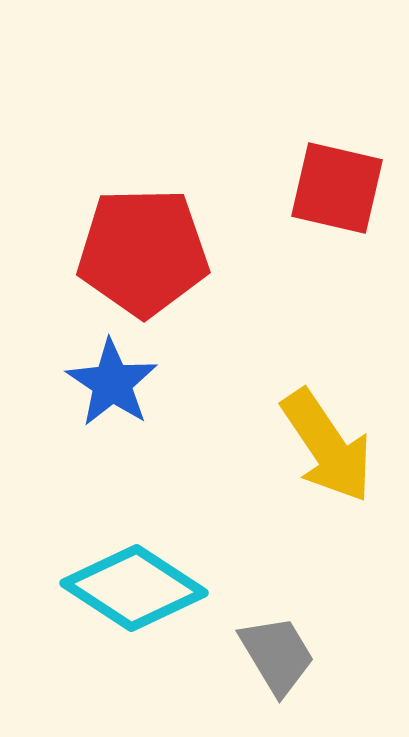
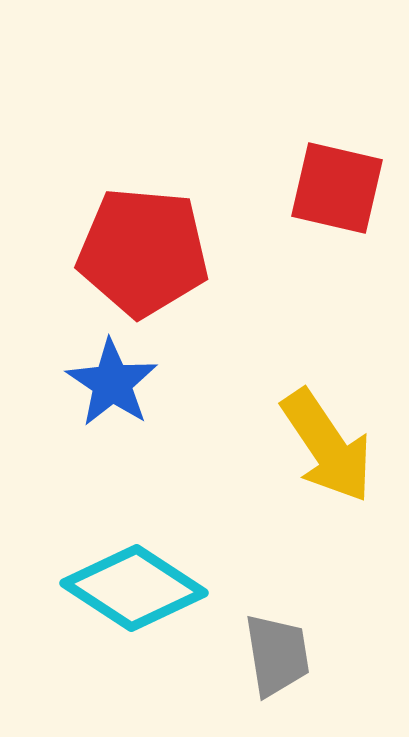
red pentagon: rotated 6 degrees clockwise
gray trapezoid: rotated 22 degrees clockwise
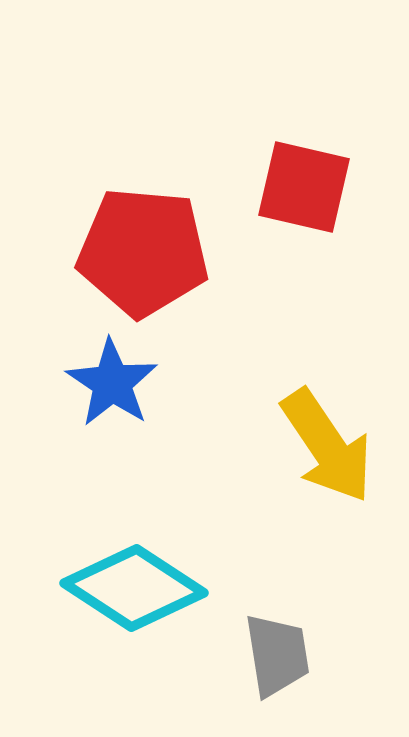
red square: moved 33 px left, 1 px up
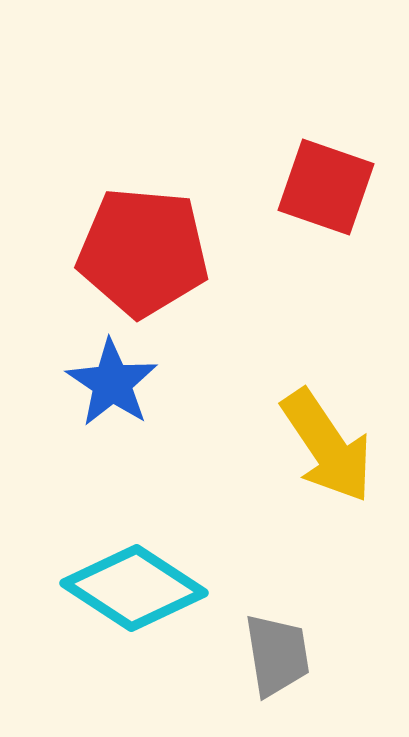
red square: moved 22 px right; rotated 6 degrees clockwise
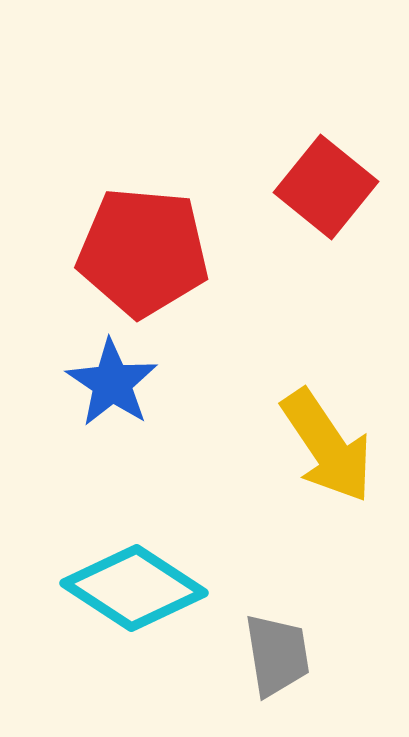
red square: rotated 20 degrees clockwise
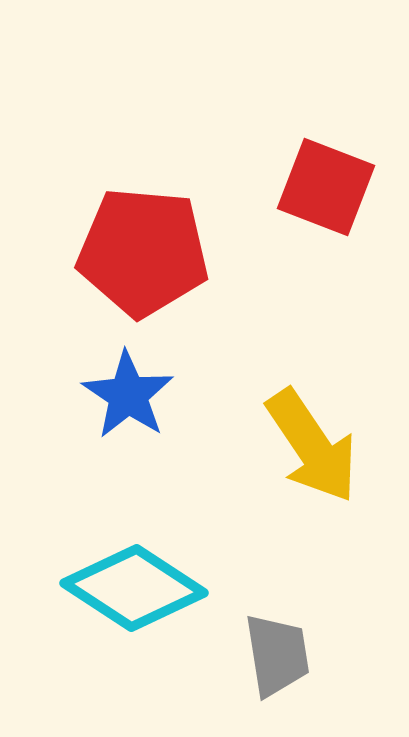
red square: rotated 18 degrees counterclockwise
blue star: moved 16 px right, 12 px down
yellow arrow: moved 15 px left
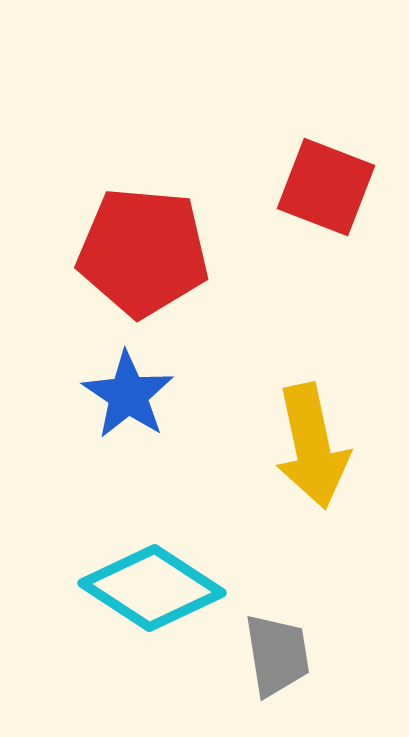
yellow arrow: rotated 22 degrees clockwise
cyan diamond: moved 18 px right
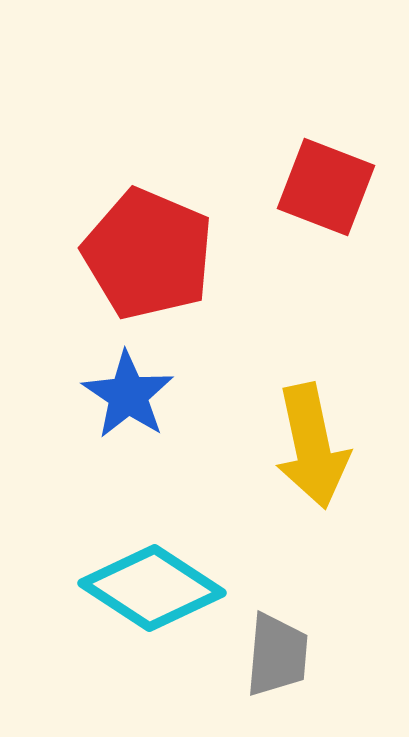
red pentagon: moved 5 px right, 2 px down; rotated 18 degrees clockwise
gray trapezoid: rotated 14 degrees clockwise
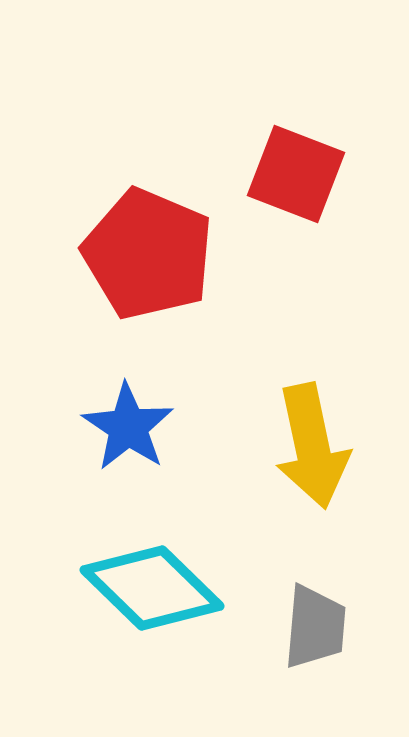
red square: moved 30 px left, 13 px up
blue star: moved 32 px down
cyan diamond: rotated 11 degrees clockwise
gray trapezoid: moved 38 px right, 28 px up
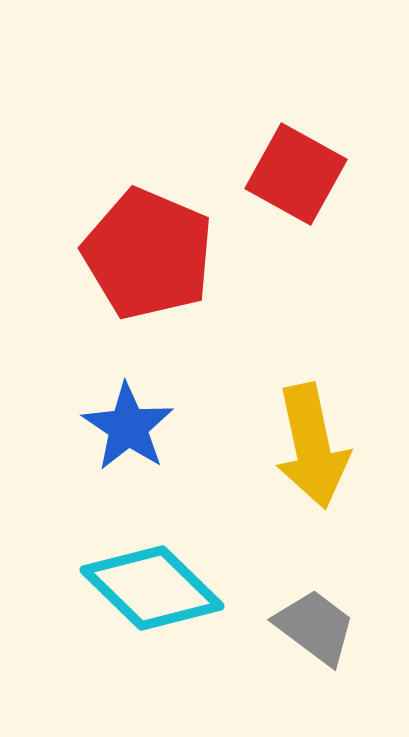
red square: rotated 8 degrees clockwise
gray trapezoid: rotated 58 degrees counterclockwise
